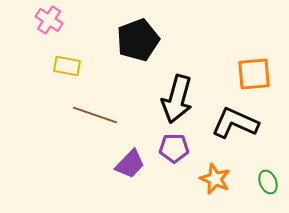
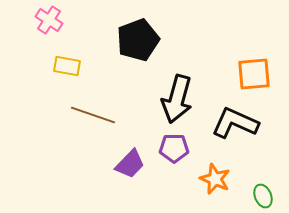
brown line: moved 2 px left
green ellipse: moved 5 px left, 14 px down
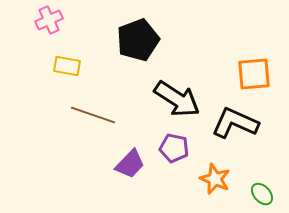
pink cross: rotated 32 degrees clockwise
black arrow: rotated 72 degrees counterclockwise
purple pentagon: rotated 12 degrees clockwise
green ellipse: moved 1 px left, 2 px up; rotated 20 degrees counterclockwise
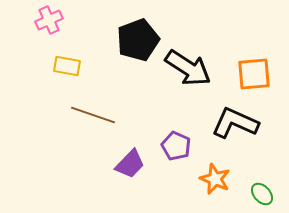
black arrow: moved 11 px right, 31 px up
purple pentagon: moved 2 px right, 2 px up; rotated 12 degrees clockwise
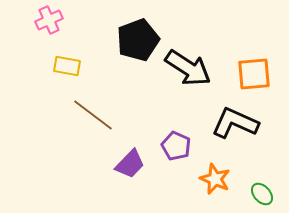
brown line: rotated 18 degrees clockwise
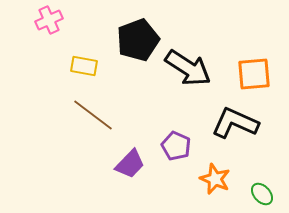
yellow rectangle: moved 17 px right
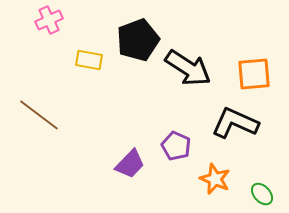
yellow rectangle: moved 5 px right, 6 px up
brown line: moved 54 px left
